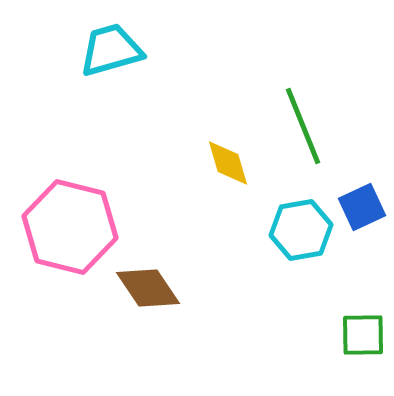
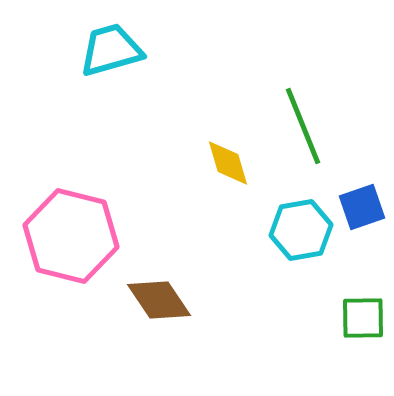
blue square: rotated 6 degrees clockwise
pink hexagon: moved 1 px right, 9 px down
brown diamond: moved 11 px right, 12 px down
green square: moved 17 px up
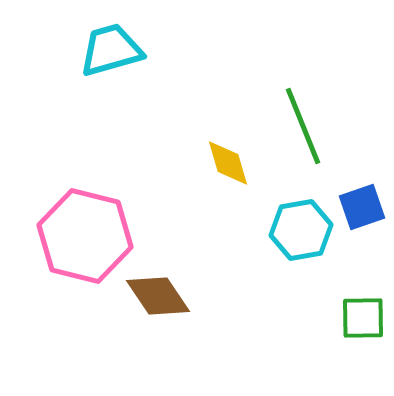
pink hexagon: moved 14 px right
brown diamond: moved 1 px left, 4 px up
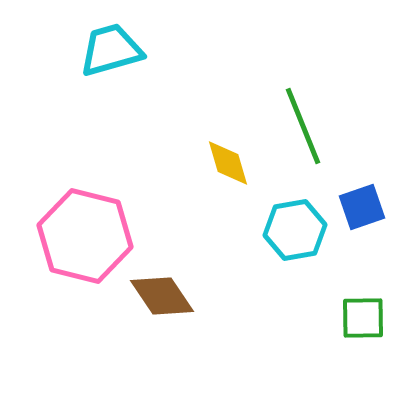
cyan hexagon: moved 6 px left
brown diamond: moved 4 px right
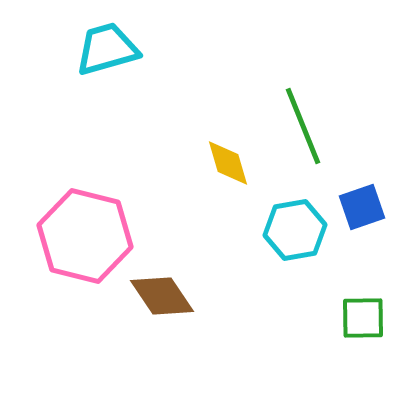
cyan trapezoid: moved 4 px left, 1 px up
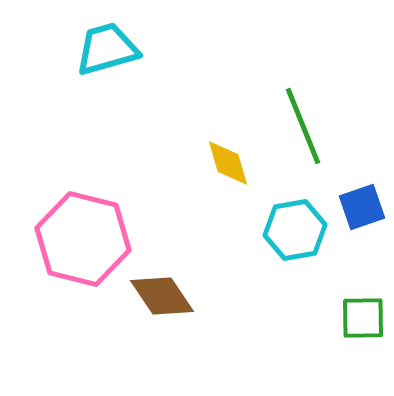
pink hexagon: moved 2 px left, 3 px down
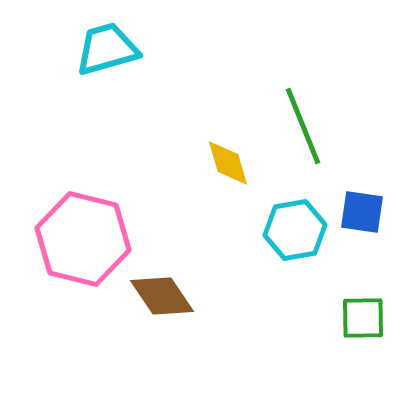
blue square: moved 5 px down; rotated 27 degrees clockwise
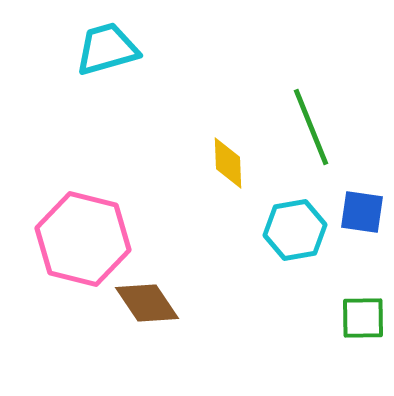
green line: moved 8 px right, 1 px down
yellow diamond: rotated 14 degrees clockwise
brown diamond: moved 15 px left, 7 px down
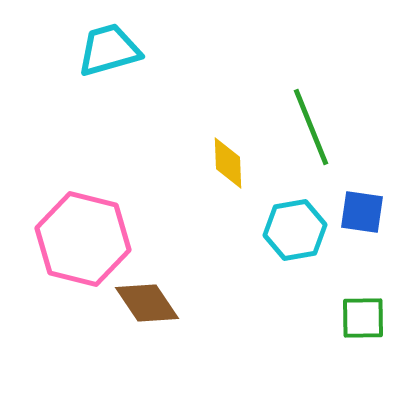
cyan trapezoid: moved 2 px right, 1 px down
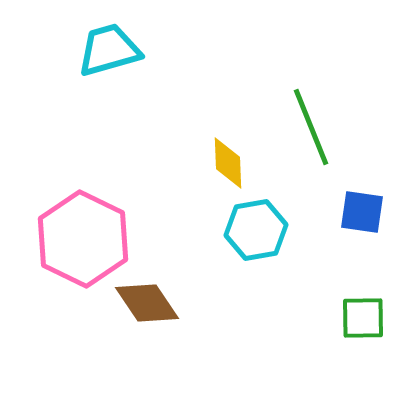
cyan hexagon: moved 39 px left
pink hexagon: rotated 12 degrees clockwise
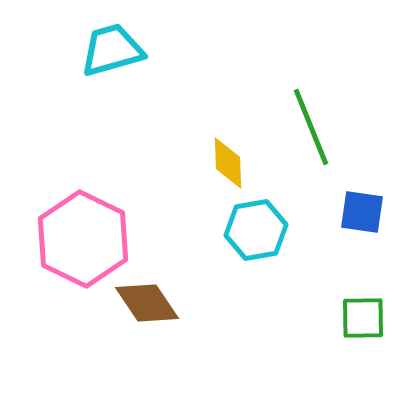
cyan trapezoid: moved 3 px right
